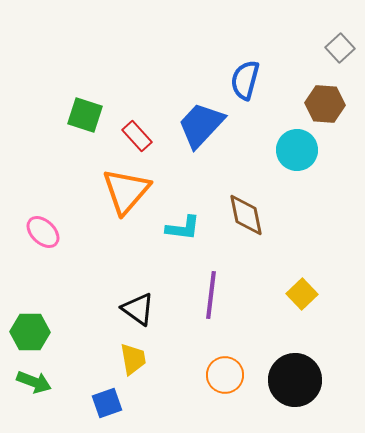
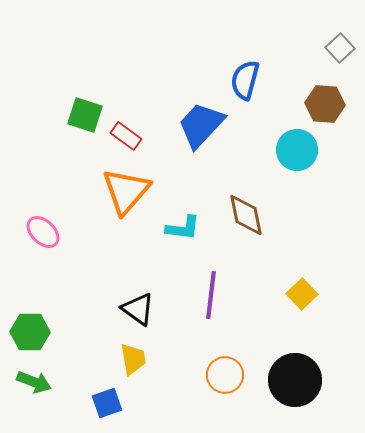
red rectangle: moved 11 px left; rotated 12 degrees counterclockwise
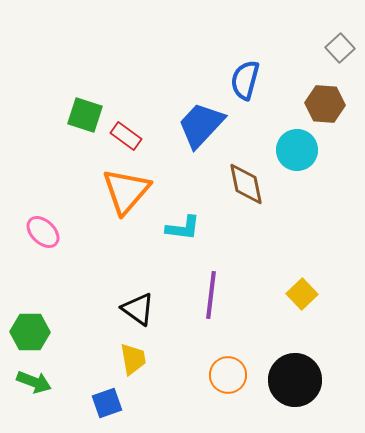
brown diamond: moved 31 px up
orange circle: moved 3 px right
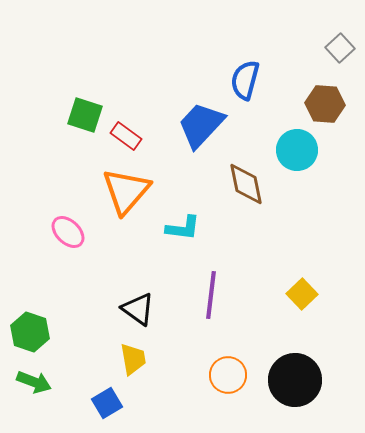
pink ellipse: moved 25 px right
green hexagon: rotated 18 degrees clockwise
blue square: rotated 12 degrees counterclockwise
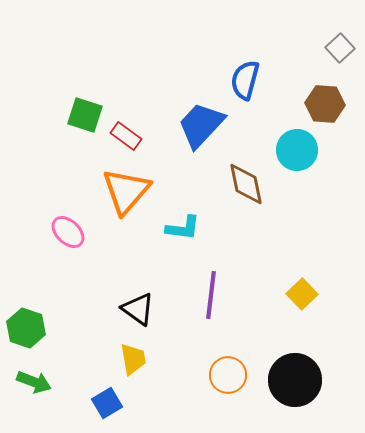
green hexagon: moved 4 px left, 4 px up
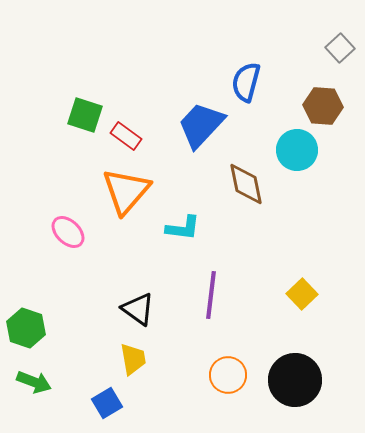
blue semicircle: moved 1 px right, 2 px down
brown hexagon: moved 2 px left, 2 px down
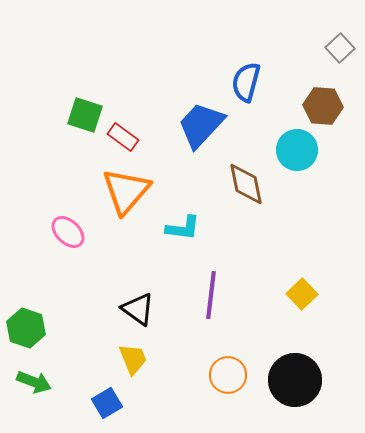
red rectangle: moved 3 px left, 1 px down
yellow trapezoid: rotated 12 degrees counterclockwise
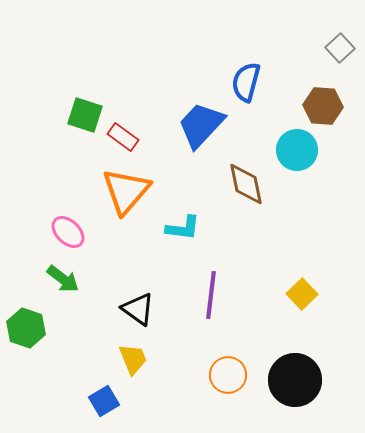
green arrow: moved 29 px right, 103 px up; rotated 16 degrees clockwise
blue square: moved 3 px left, 2 px up
